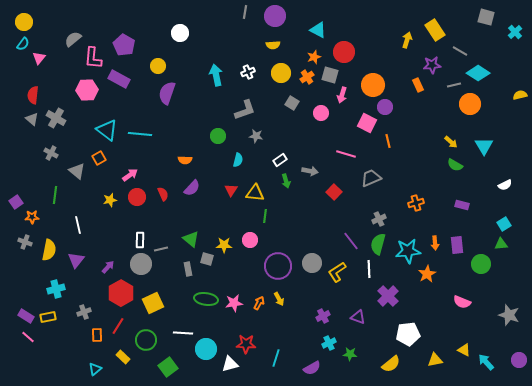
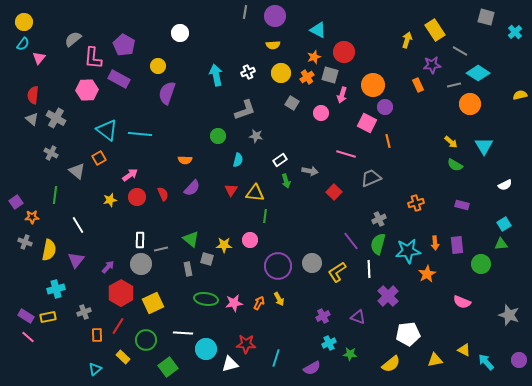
white line at (78, 225): rotated 18 degrees counterclockwise
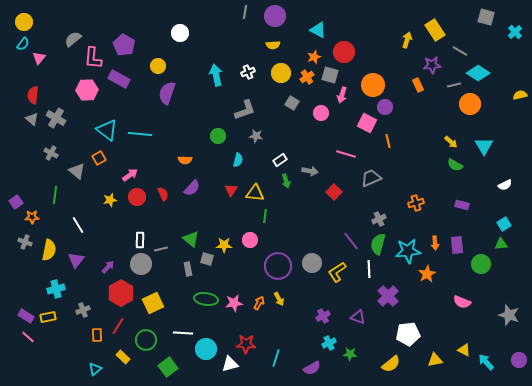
gray cross at (84, 312): moved 1 px left, 2 px up
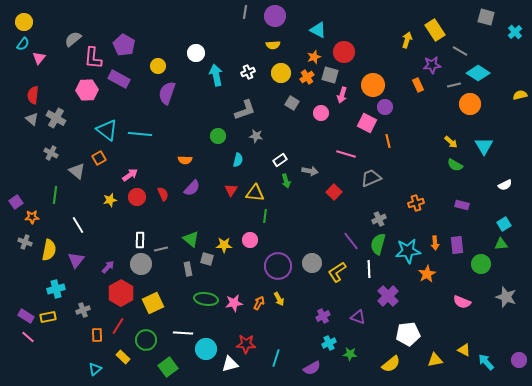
white circle at (180, 33): moved 16 px right, 20 px down
gray star at (509, 315): moved 3 px left, 18 px up
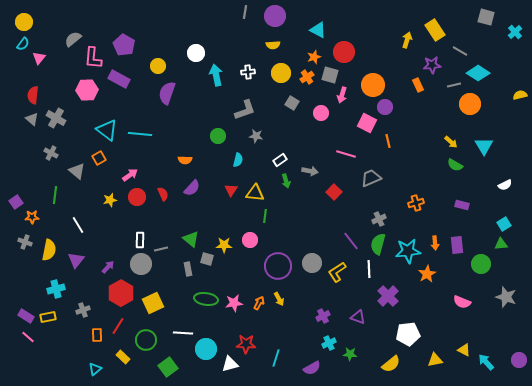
white cross at (248, 72): rotated 16 degrees clockwise
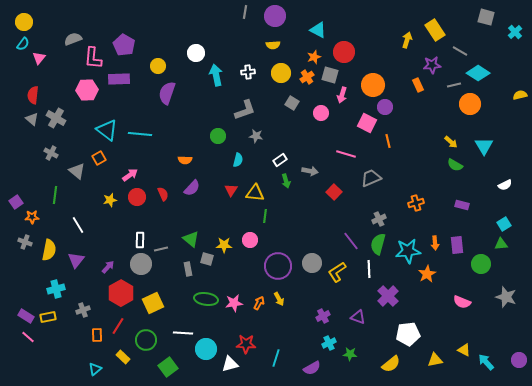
gray semicircle at (73, 39): rotated 18 degrees clockwise
purple rectangle at (119, 79): rotated 30 degrees counterclockwise
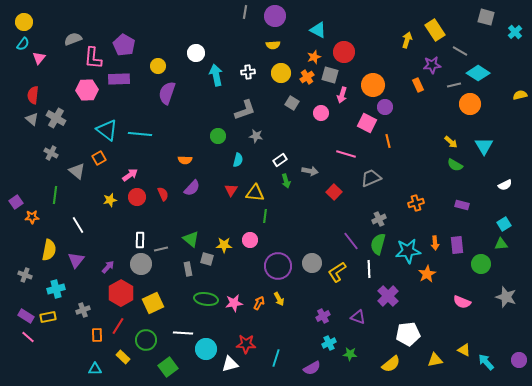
gray cross at (25, 242): moved 33 px down
cyan triangle at (95, 369): rotated 40 degrees clockwise
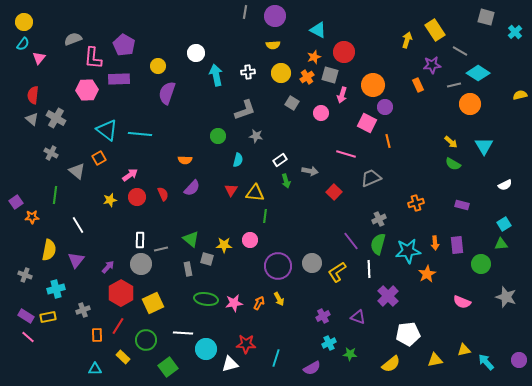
green semicircle at (455, 165): moved 2 px left, 1 px up
yellow triangle at (464, 350): rotated 40 degrees counterclockwise
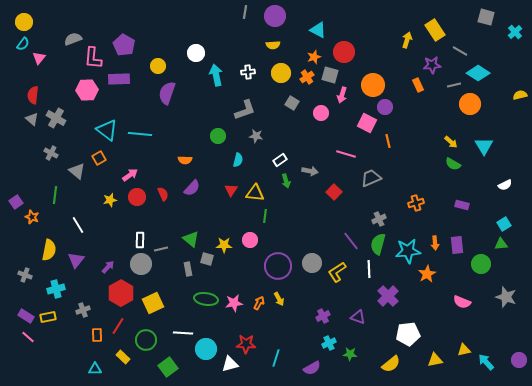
orange star at (32, 217): rotated 24 degrees clockwise
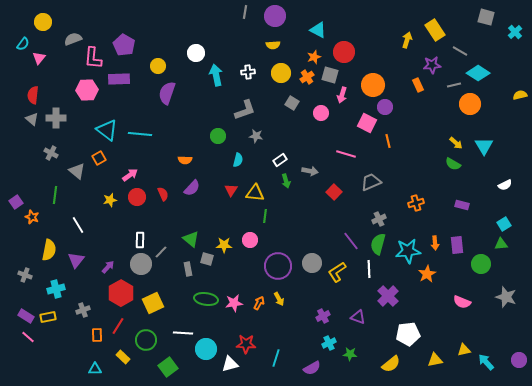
yellow circle at (24, 22): moved 19 px right
gray cross at (56, 118): rotated 30 degrees counterclockwise
yellow arrow at (451, 142): moved 5 px right, 1 px down
gray trapezoid at (371, 178): moved 4 px down
gray line at (161, 249): moved 3 px down; rotated 32 degrees counterclockwise
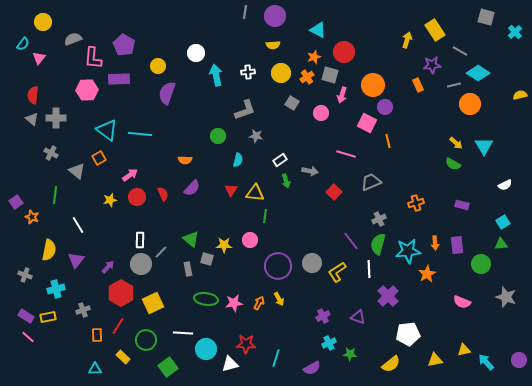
cyan square at (504, 224): moved 1 px left, 2 px up
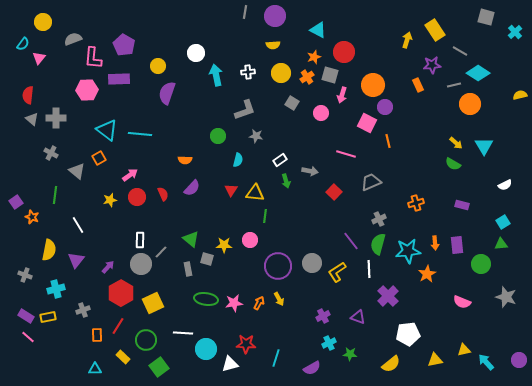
red semicircle at (33, 95): moved 5 px left
green square at (168, 367): moved 9 px left
